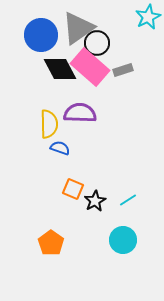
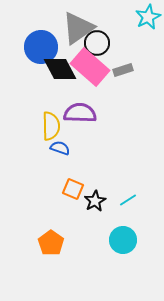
blue circle: moved 12 px down
yellow semicircle: moved 2 px right, 2 px down
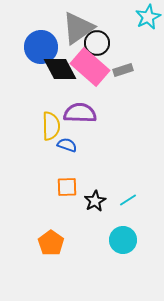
blue semicircle: moved 7 px right, 3 px up
orange square: moved 6 px left, 2 px up; rotated 25 degrees counterclockwise
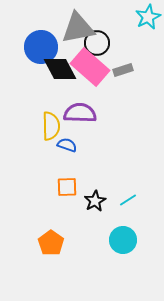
gray triangle: rotated 24 degrees clockwise
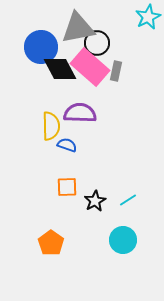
gray rectangle: moved 7 px left, 1 px down; rotated 60 degrees counterclockwise
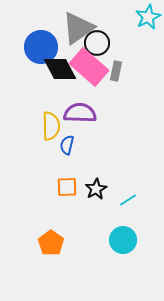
gray triangle: rotated 24 degrees counterclockwise
pink rectangle: moved 1 px left
blue semicircle: rotated 96 degrees counterclockwise
black star: moved 1 px right, 12 px up
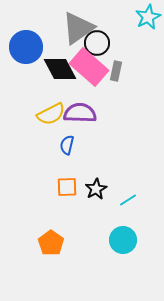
blue circle: moved 15 px left
yellow semicircle: moved 12 px up; rotated 64 degrees clockwise
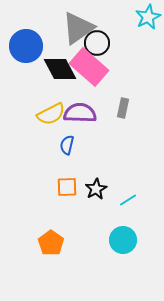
blue circle: moved 1 px up
gray rectangle: moved 7 px right, 37 px down
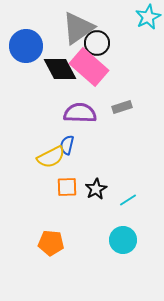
gray rectangle: moved 1 px left, 1 px up; rotated 60 degrees clockwise
yellow semicircle: moved 43 px down
orange pentagon: rotated 30 degrees counterclockwise
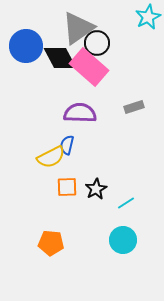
black diamond: moved 11 px up
gray rectangle: moved 12 px right
cyan line: moved 2 px left, 3 px down
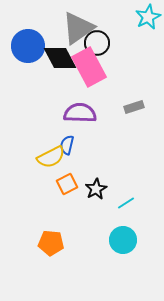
blue circle: moved 2 px right
pink rectangle: rotated 21 degrees clockwise
orange square: moved 3 px up; rotated 25 degrees counterclockwise
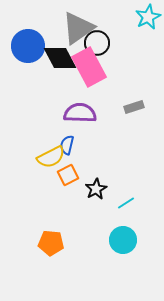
orange square: moved 1 px right, 9 px up
